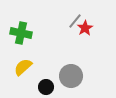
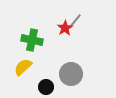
red star: moved 20 px left
green cross: moved 11 px right, 7 px down
gray circle: moved 2 px up
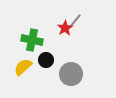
black circle: moved 27 px up
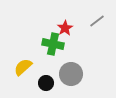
gray line: moved 22 px right; rotated 14 degrees clockwise
green cross: moved 21 px right, 4 px down
black circle: moved 23 px down
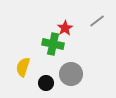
yellow semicircle: rotated 30 degrees counterclockwise
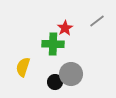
green cross: rotated 10 degrees counterclockwise
black circle: moved 9 px right, 1 px up
